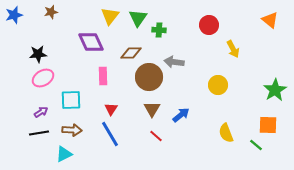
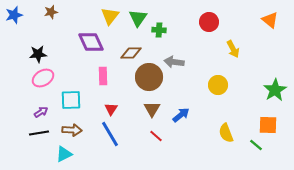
red circle: moved 3 px up
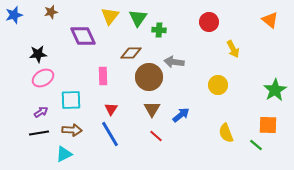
purple diamond: moved 8 px left, 6 px up
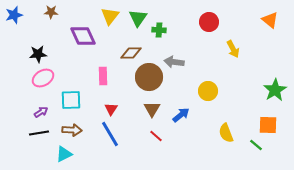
brown star: rotated 16 degrees clockwise
yellow circle: moved 10 px left, 6 px down
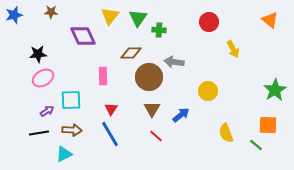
purple arrow: moved 6 px right, 1 px up
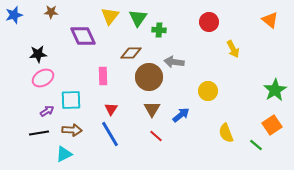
orange square: moved 4 px right; rotated 36 degrees counterclockwise
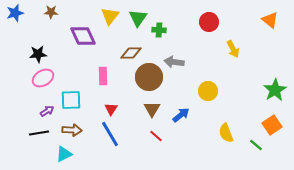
blue star: moved 1 px right, 2 px up
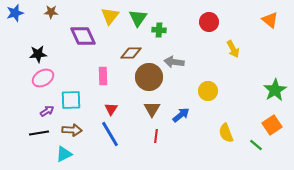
red line: rotated 56 degrees clockwise
